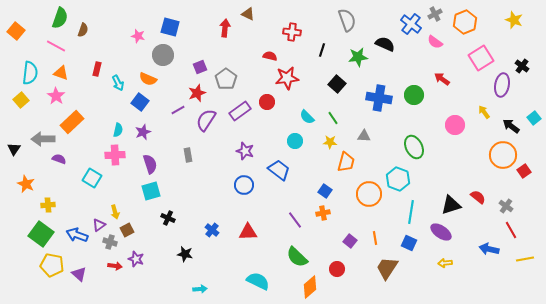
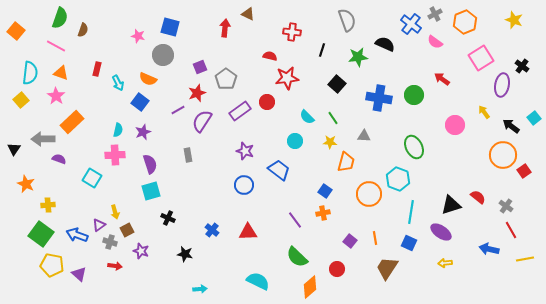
purple semicircle at (206, 120): moved 4 px left, 1 px down
purple star at (136, 259): moved 5 px right, 8 px up
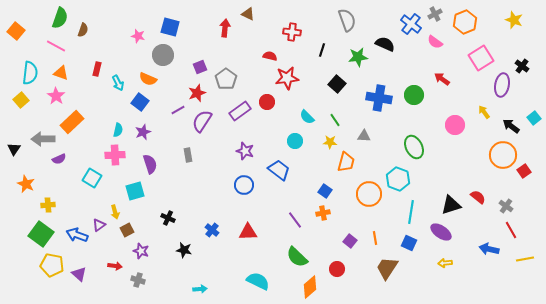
green line at (333, 118): moved 2 px right, 2 px down
purple semicircle at (59, 159): rotated 136 degrees clockwise
cyan square at (151, 191): moved 16 px left
gray cross at (110, 242): moved 28 px right, 38 px down
black star at (185, 254): moved 1 px left, 4 px up
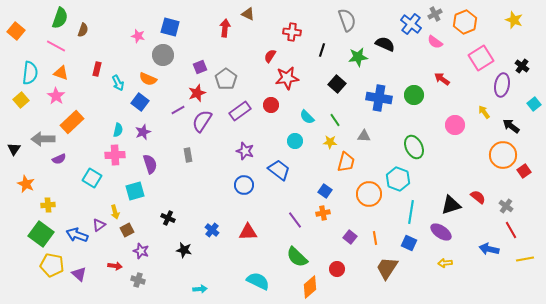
red semicircle at (270, 56): rotated 72 degrees counterclockwise
red circle at (267, 102): moved 4 px right, 3 px down
cyan square at (534, 118): moved 14 px up
purple square at (350, 241): moved 4 px up
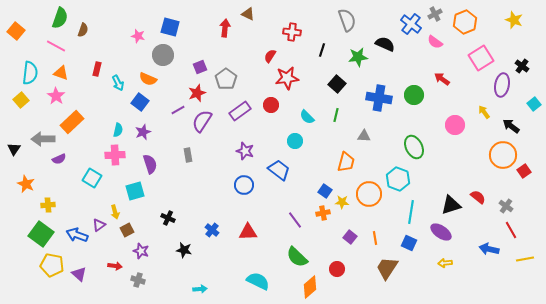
green line at (335, 120): moved 1 px right, 5 px up; rotated 48 degrees clockwise
yellow star at (330, 142): moved 12 px right, 60 px down
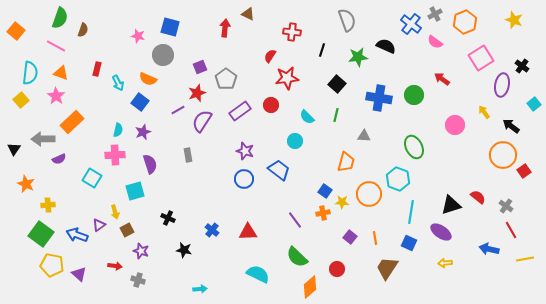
black semicircle at (385, 44): moved 1 px right, 2 px down
blue circle at (244, 185): moved 6 px up
cyan semicircle at (258, 281): moved 7 px up
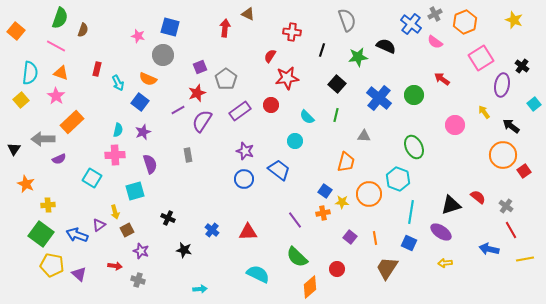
blue cross at (379, 98): rotated 30 degrees clockwise
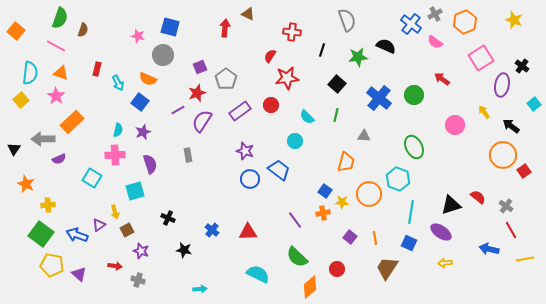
blue circle at (244, 179): moved 6 px right
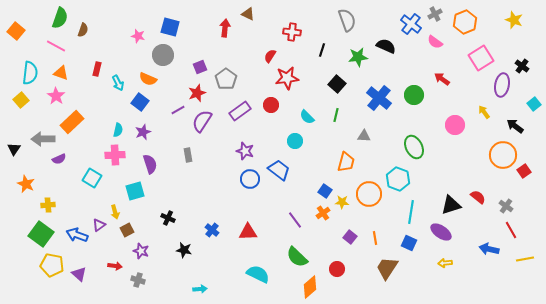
black arrow at (511, 126): moved 4 px right
orange cross at (323, 213): rotated 24 degrees counterclockwise
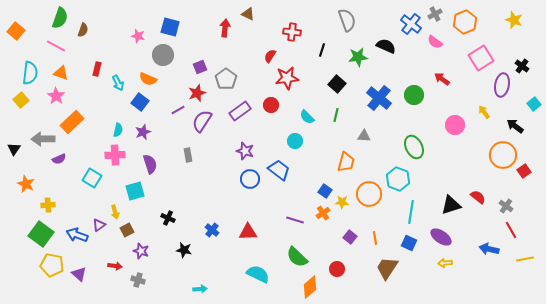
purple line at (295, 220): rotated 36 degrees counterclockwise
purple ellipse at (441, 232): moved 5 px down
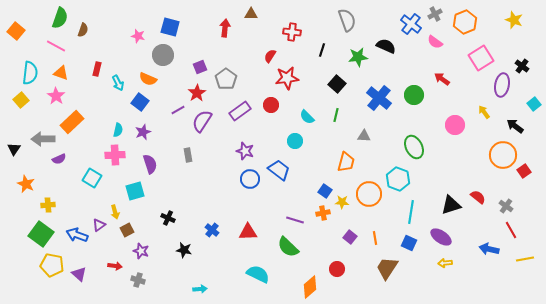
brown triangle at (248, 14): moved 3 px right; rotated 24 degrees counterclockwise
red star at (197, 93): rotated 12 degrees counterclockwise
orange cross at (323, 213): rotated 24 degrees clockwise
green semicircle at (297, 257): moved 9 px left, 10 px up
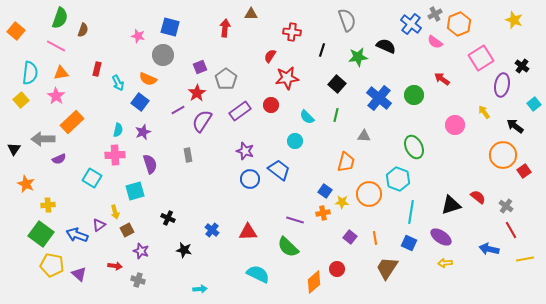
orange hexagon at (465, 22): moved 6 px left, 2 px down
orange triangle at (61, 73): rotated 28 degrees counterclockwise
orange diamond at (310, 287): moved 4 px right, 5 px up
